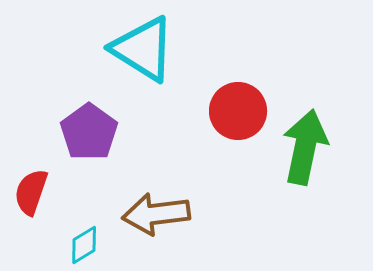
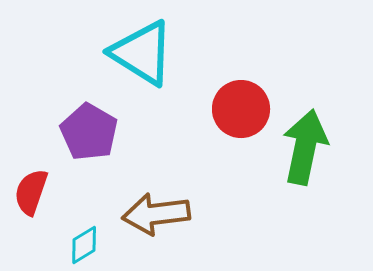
cyan triangle: moved 1 px left, 4 px down
red circle: moved 3 px right, 2 px up
purple pentagon: rotated 6 degrees counterclockwise
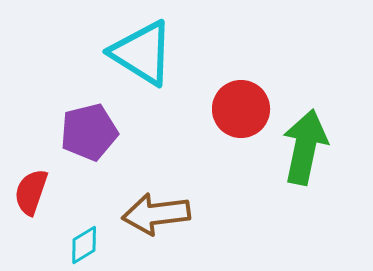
purple pentagon: rotated 28 degrees clockwise
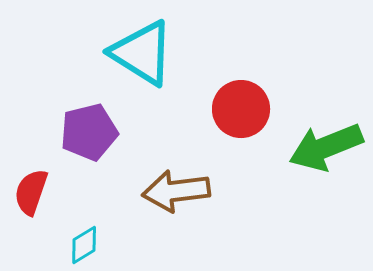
green arrow: moved 21 px right; rotated 124 degrees counterclockwise
brown arrow: moved 20 px right, 23 px up
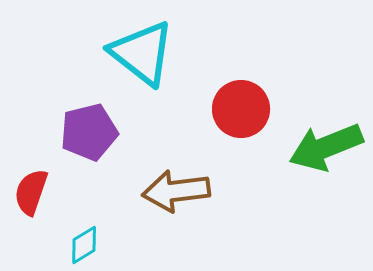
cyan triangle: rotated 6 degrees clockwise
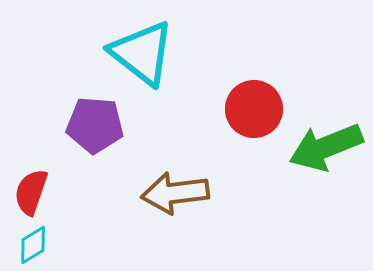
red circle: moved 13 px right
purple pentagon: moved 6 px right, 7 px up; rotated 18 degrees clockwise
brown arrow: moved 1 px left, 2 px down
cyan diamond: moved 51 px left
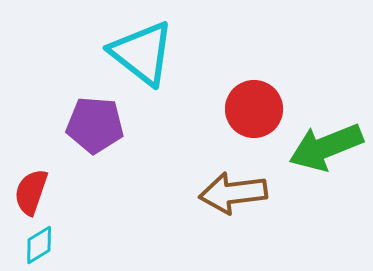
brown arrow: moved 58 px right
cyan diamond: moved 6 px right
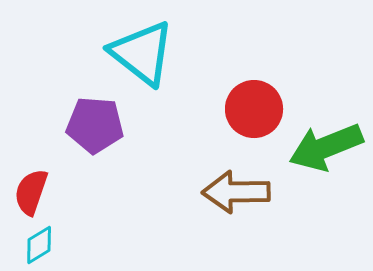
brown arrow: moved 3 px right, 1 px up; rotated 6 degrees clockwise
